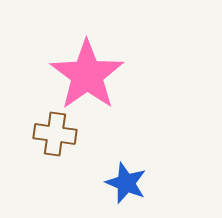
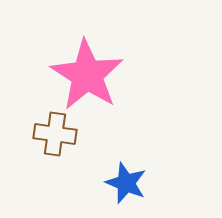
pink star: rotated 4 degrees counterclockwise
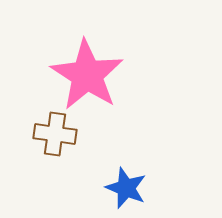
blue star: moved 5 px down
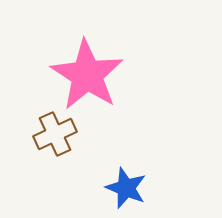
brown cross: rotated 33 degrees counterclockwise
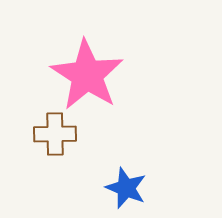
brown cross: rotated 24 degrees clockwise
